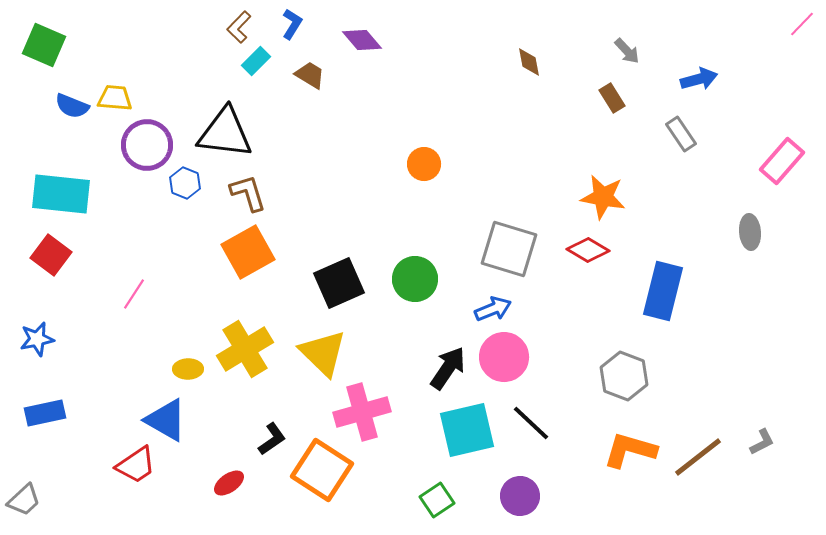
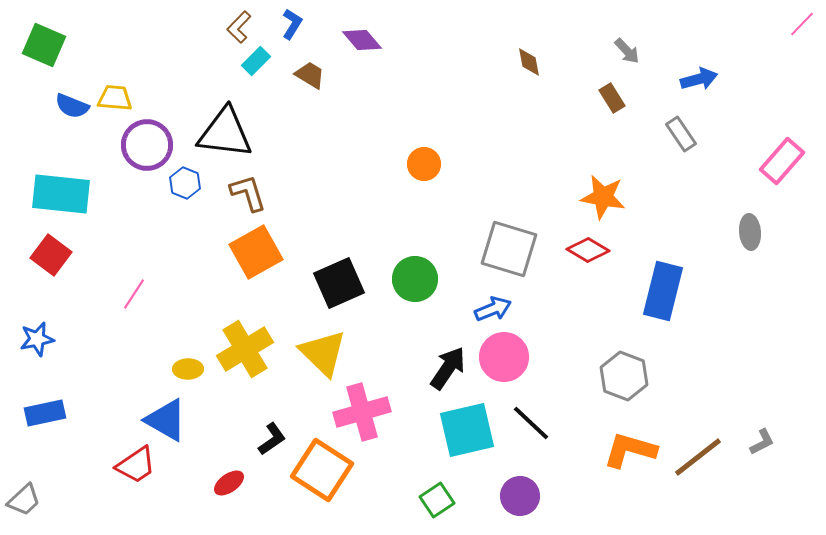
orange square at (248, 252): moved 8 px right
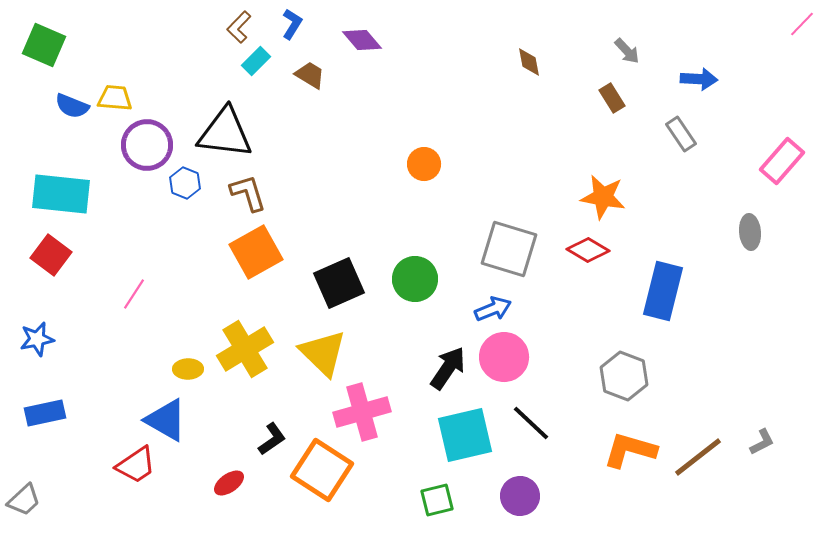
blue arrow at (699, 79): rotated 18 degrees clockwise
cyan square at (467, 430): moved 2 px left, 5 px down
green square at (437, 500): rotated 20 degrees clockwise
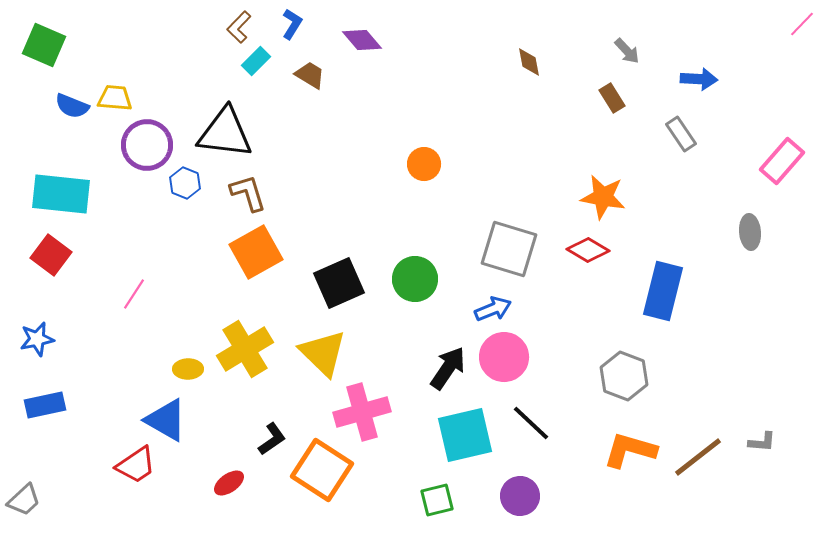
blue rectangle at (45, 413): moved 8 px up
gray L-shape at (762, 442): rotated 32 degrees clockwise
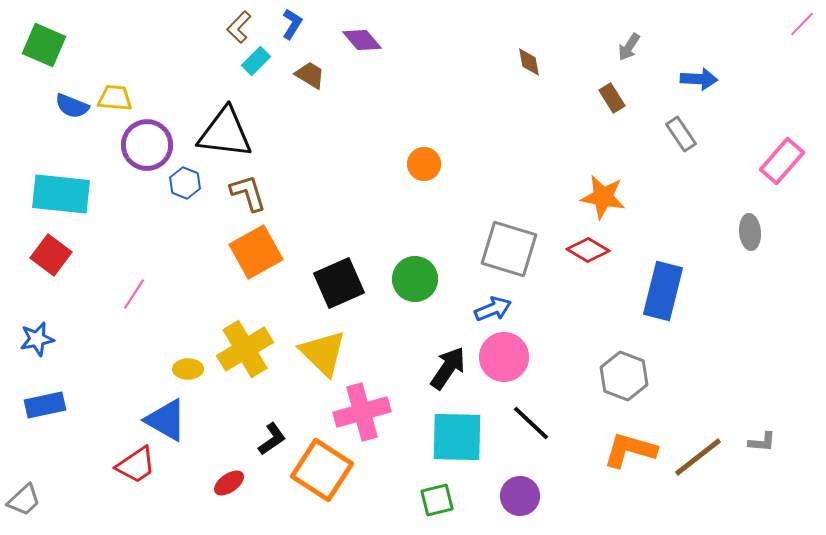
gray arrow at (627, 51): moved 2 px right, 4 px up; rotated 76 degrees clockwise
cyan square at (465, 435): moved 8 px left, 2 px down; rotated 14 degrees clockwise
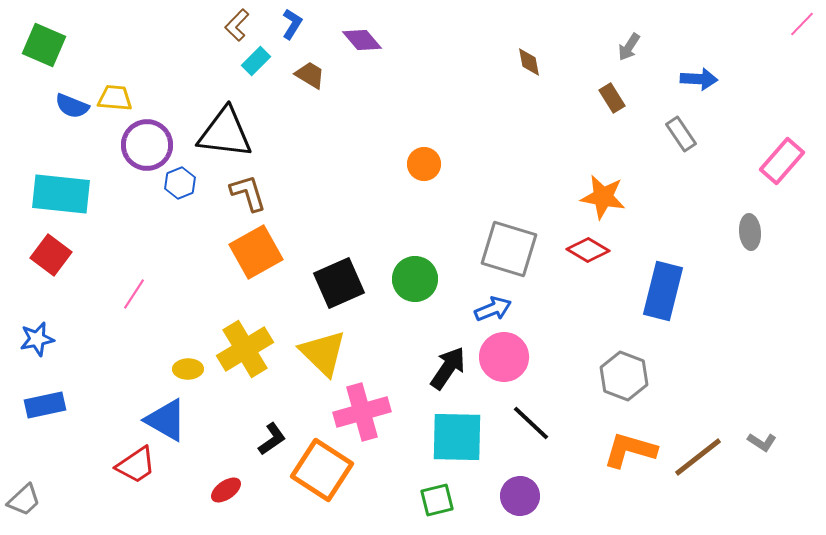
brown L-shape at (239, 27): moved 2 px left, 2 px up
blue hexagon at (185, 183): moved 5 px left; rotated 16 degrees clockwise
gray L-shape at (762, 442): rotated 28 degrees clockwise
red ellipse at (229, 483): moved 3 px left, 7 px down
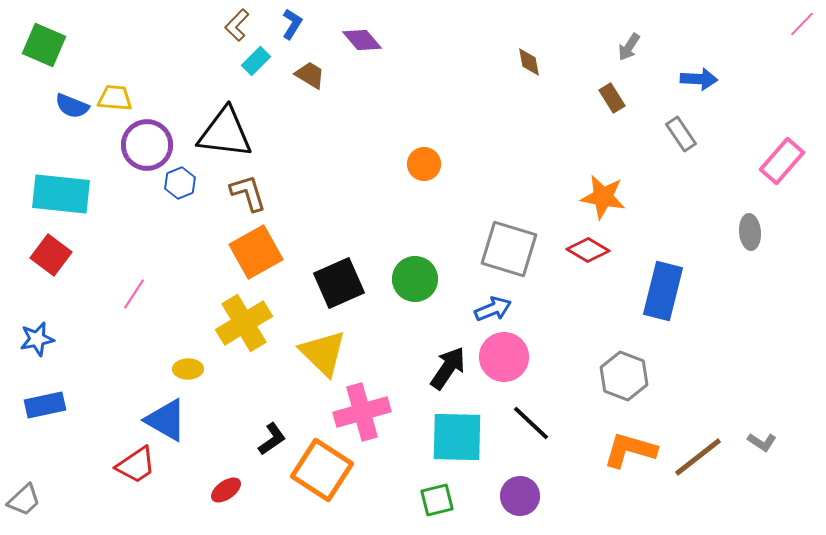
yellow cross at (245, 349): moved 1 px left, 26 px up
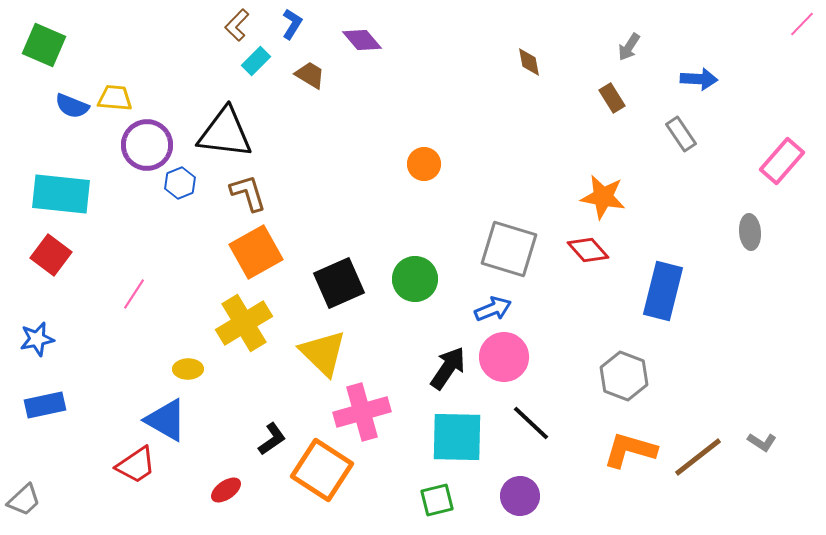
red diamond at (588, 250): rotated 18 degrees clockwise
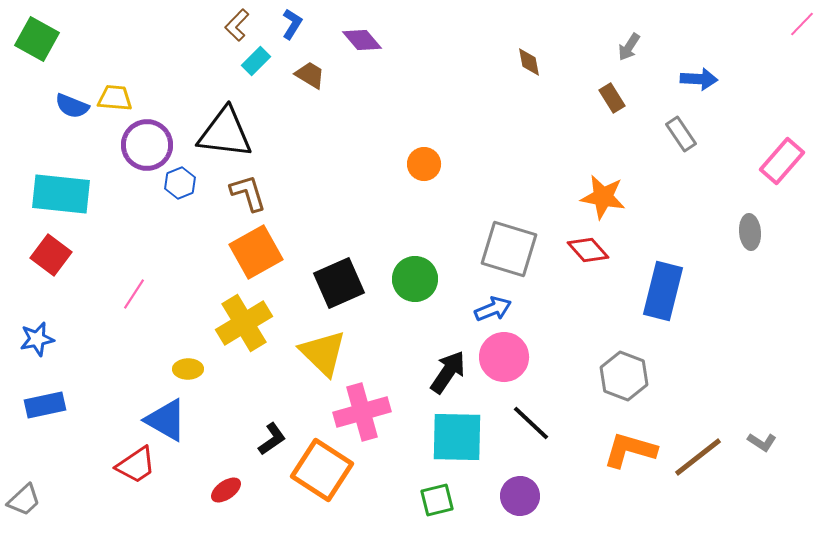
green square at (44, 45): moved 7 px left, 6 px up; rotated 6 degrees clockwise
black arrow at (448, 368): moved 4 px down
